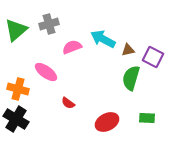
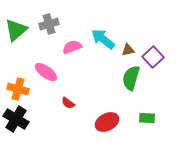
cyan arrow: rotated 10 degrees clockwise
purple square: rotated 20 degrees clockwise
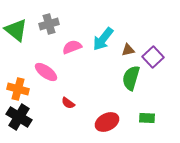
green triangle: rotated 40 degrees counterclockwise
cyan arrow: rotated 90 degrees counterclockwise
black cross: moved 3 px right, 2 px up
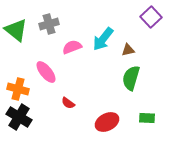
purple square: moved 2 px left, 40 px up
pink ellipse: rotated 15 degrees clockwise
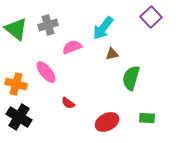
gray cross: moved 1 px left, 1 px down
green triangle: moved 1 px up
cyan arrow: moved 11 px up
brown triangle: moved 16 px left, 4 px down
orange cross: moved 2 px left, 5 px up
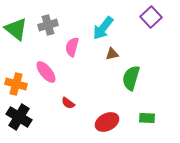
pink semicircle: rotated 54 degrees counterclockwise
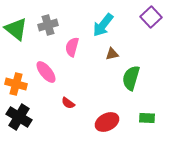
cyan arrow: moved 3 px up
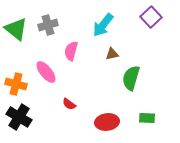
pink semicircle: moved 1 px left, 4 px down
red semicircle: moved 1 px right, 1 px down
red ellipse: rotated 20 degrees clockwise
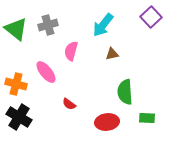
green semicircle: moved 6 px left, 14 px down; rotated 20 degrees counterclockwise
